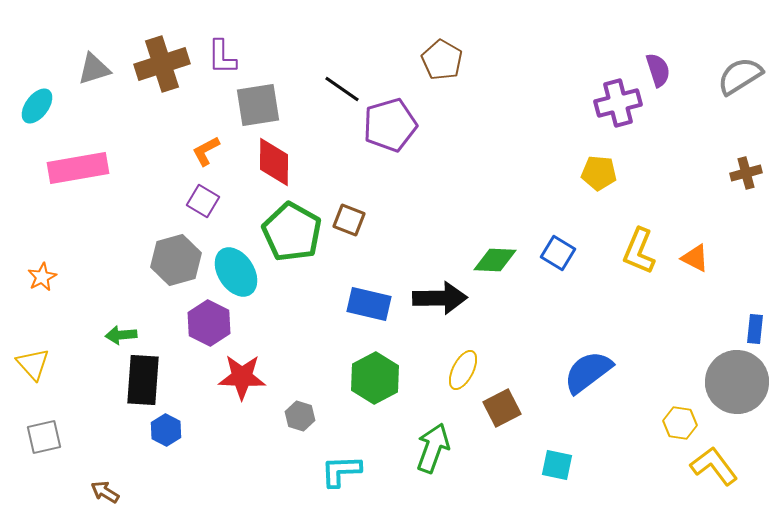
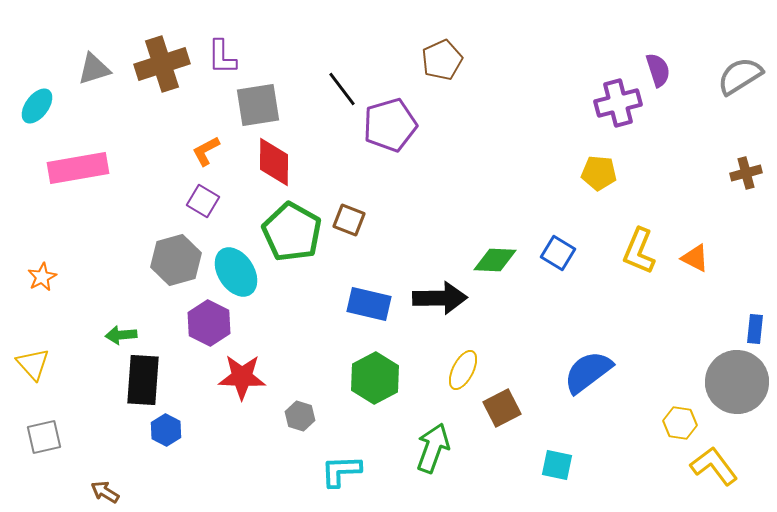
brown pentagon at (442, 60): rotated 18 degrees clockwise
black line at (342, 89): rotated 18 degrees clockwise
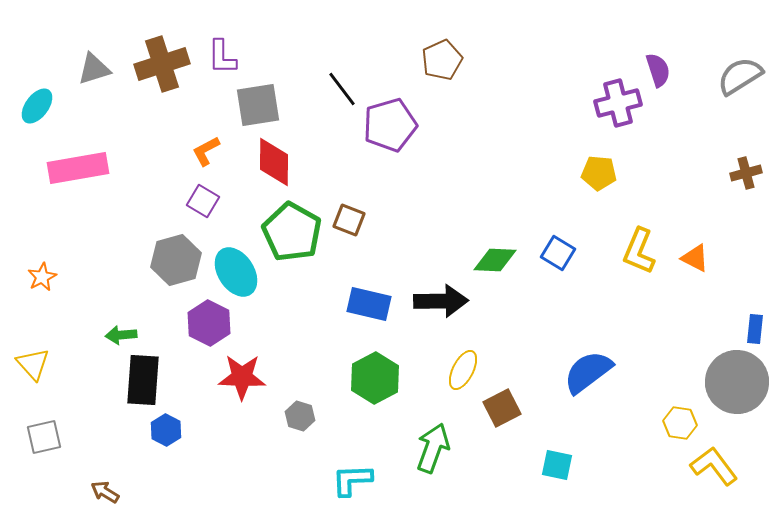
black arrow at (440, 298): moved 1 px right, 3 px down
cyan L-shape at (341, 471): moved 11 px right, 9 px down
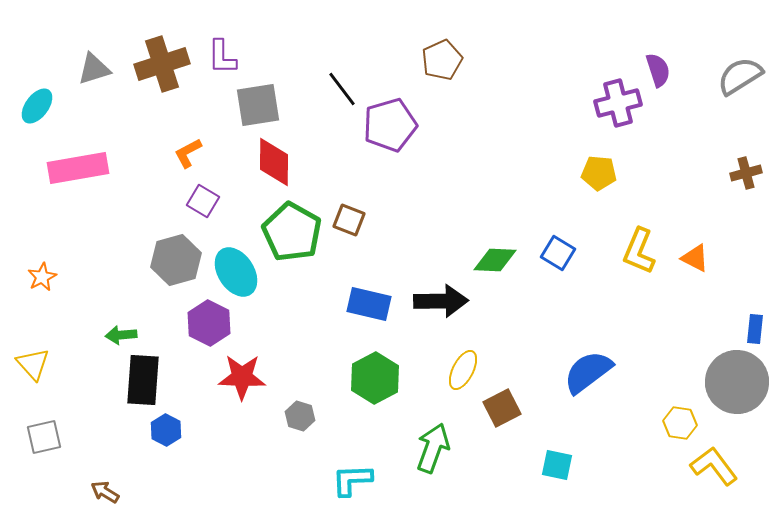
orange L-shape at (206, 151): moved 18 px left, 2 px down
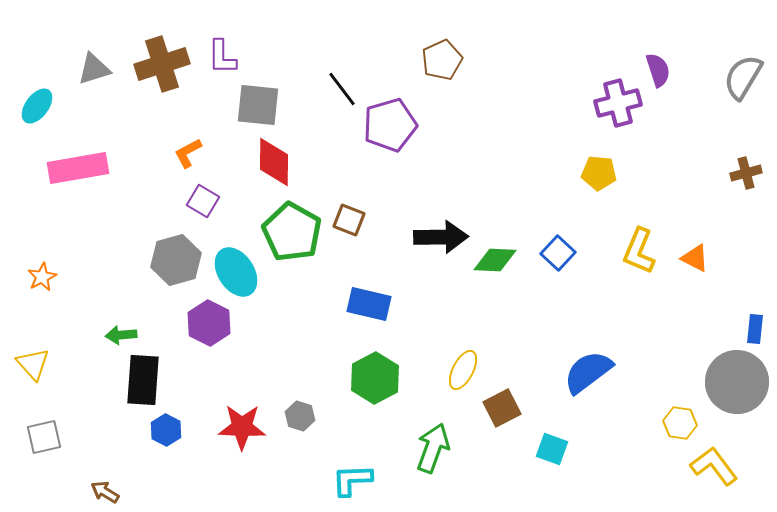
gray semicircle at (740, 76): moved 3 px right, 1 px down; rotated 27 degrees counterclockwise
gray square at (258, 105): rotated 15 degrees clockwise
blue square at (558, 253): rotated 12 degrees clockwise
black arrow at (441, 301): moved 64 px up
red star at (242, 377): moved 50 px down
cyan square at (557, 465): moved 5 px left, 16 px up; rotated 8 degrees clockwise
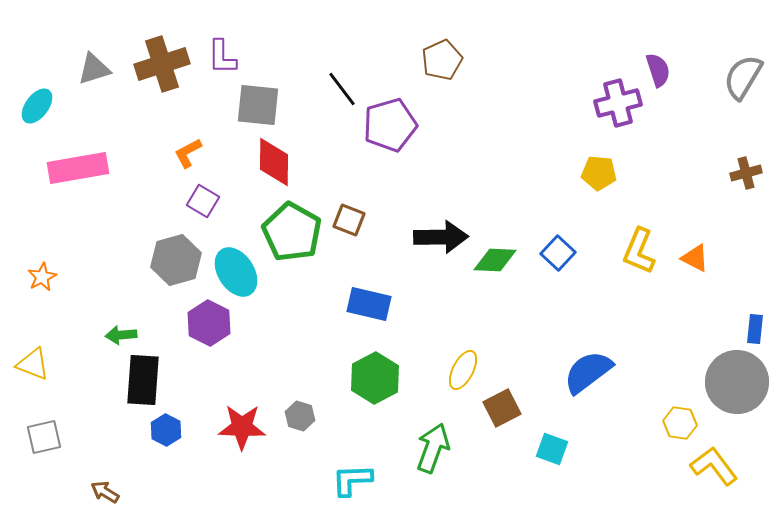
yellow triangle at (33, 364): rotated 27 degrees counterclockwise
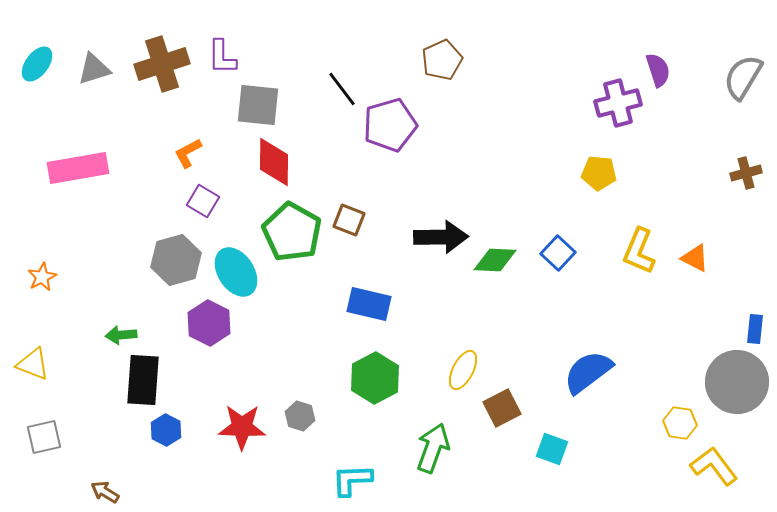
cyan ellipse at (37, 106): moved 42 px up
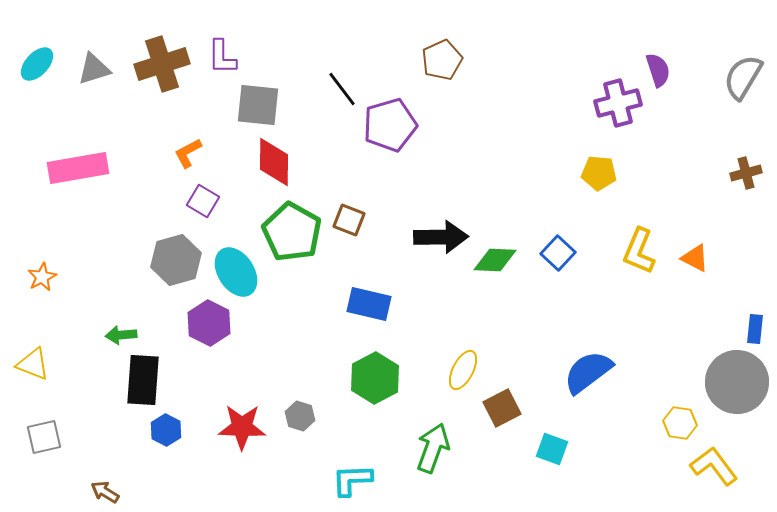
cyan ellipse at (37, 64): rotated 6 degrees clockwise
